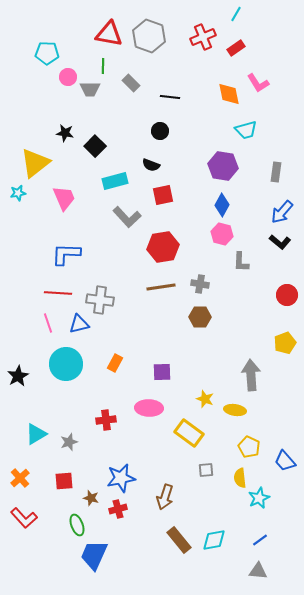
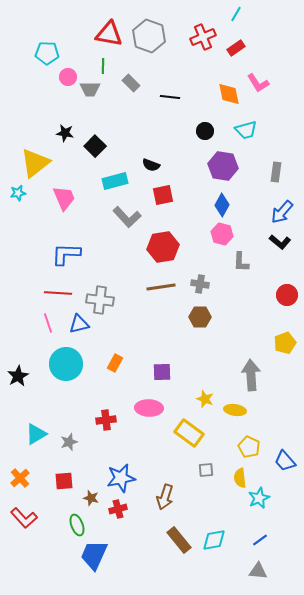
black circle at (160, 131): moved 45 px right
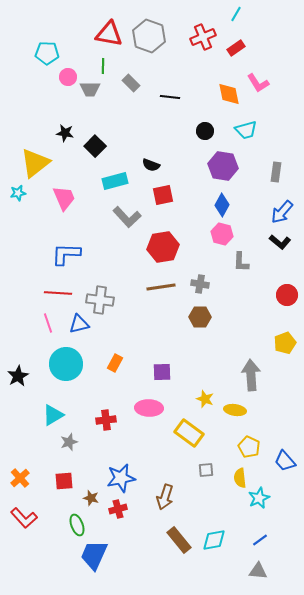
cyan triangle at (36, 434): moved 17 px right, 19 px up
